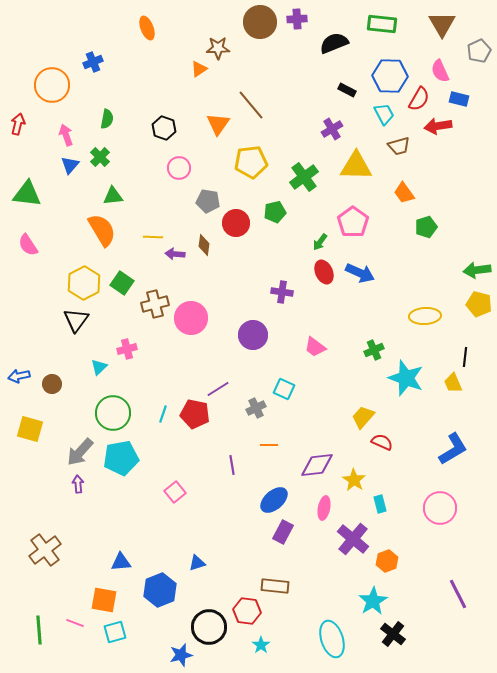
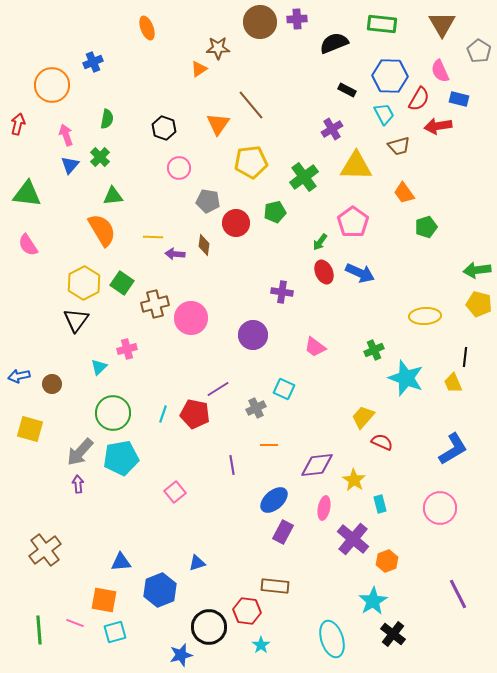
gray pentagon at (479, 51): rotated 15 degrees counterclockwise
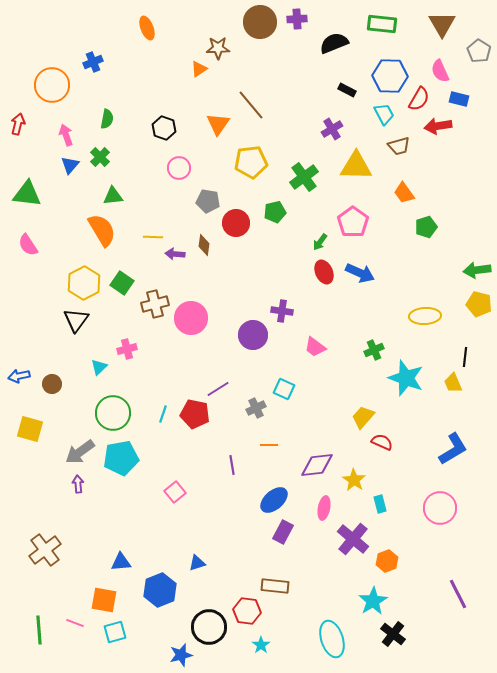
purple cross at (282, 292): moved 19 px down
gray arrow at (80, 452): rotated 12 degrees clockwise
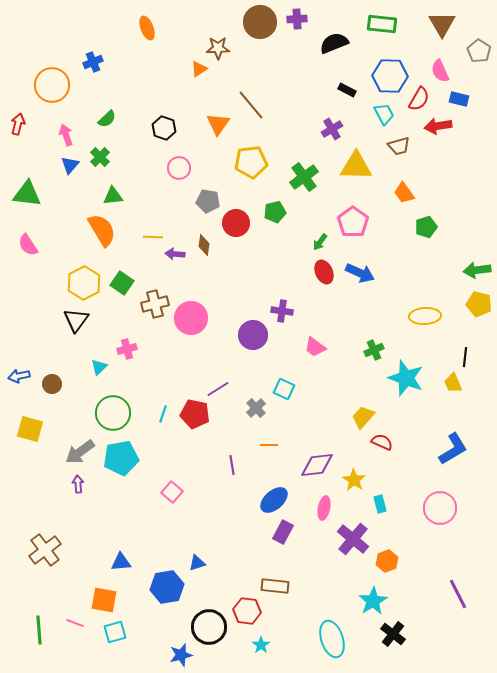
green semicircle at (107, 119): rotated 36 degrees clockwise
gray cross at (256, 408): rotated 18 degrees counterclockwise
pink square at (175, 492): moved 3 px left; rotated 10 degrees counterclockwise
blue hexagon at (160, 590): moved 7 px right, 3 px up; rotated 12 degrees clockwise
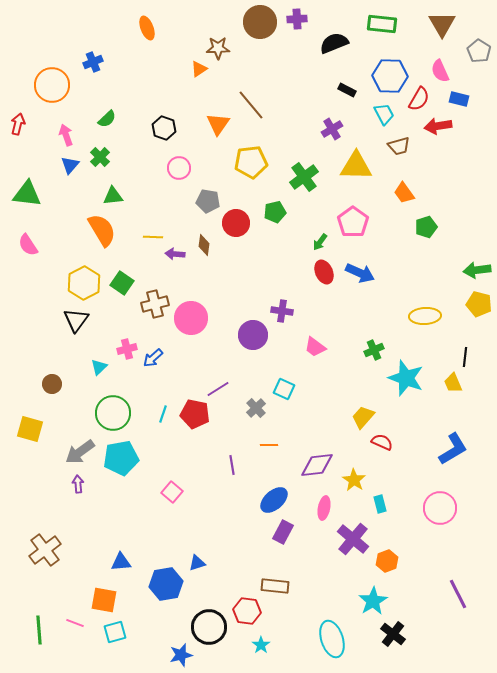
blue arrow at (19, 376): moved 134 px right, 18 px up; rotated 30 degrees counterclockwise
blue hexagon at (167, 587): moved 1 px left, 3 px up
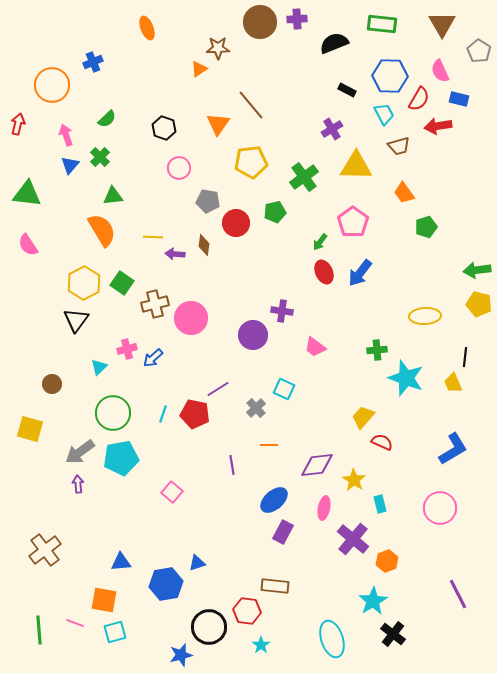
blue arrow at (360, 273): rotated 104 degrees clockwise
green cross at (374, 350): moved 3 px right; rotated 18 degrees clockwise
